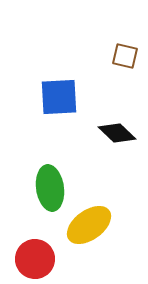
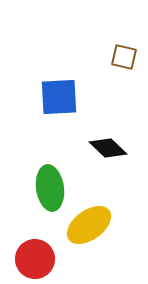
brown square: moved 1 px left, 1 px down
black diamond: moved 9 px left, 15 px down
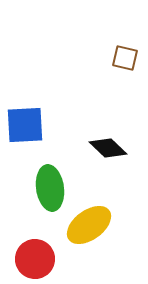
brown square: moved 1 px right, 1 px down
blue square: moved 34 px left, 28 px down
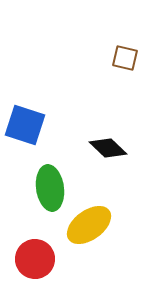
blue square: rotated 21 degrees clockwise
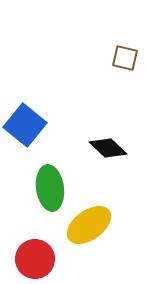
blue square: rotated 21 degrees clockwise
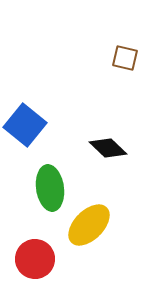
yellow ellipse: rotated 9 degrees counterclockwise
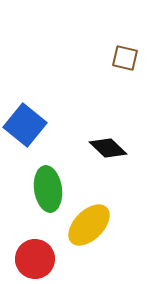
green ellipse: moved 2 px left, 1 px down
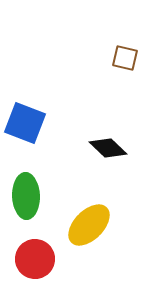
blue square: moved 2 px up; rotated 18 degrees counterclockwise
green ellipse: moved 22 px left, 7 px down; rotated 6 degrees clockwise
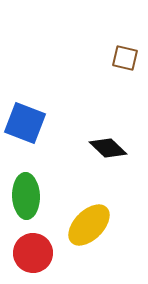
red circle: moved 2 px left, 6 px up
